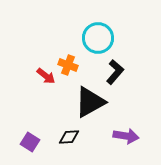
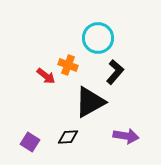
black diamond: moved 1 px left
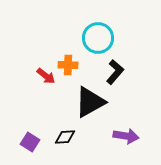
orange cross: rotated 18 degrees counterclockwise
black diamond: moved 3 px left
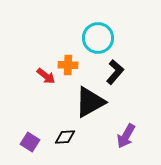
purple arrow: rotated 110 degrees clockwise
